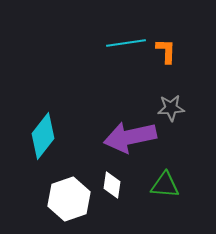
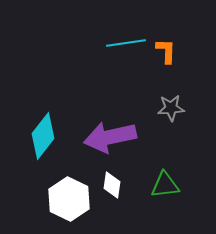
purple arrow: moved 20 px left
green triangle: rotated 12 degrees counterclockwise
white hexagon: rotated 15 degrees counterclockwise
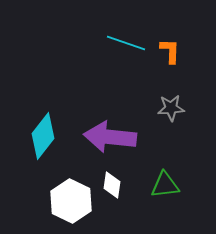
cyan line: rotated 27 degrees clockwise
orange L-shape: moved 4 px right
purple arrow: rotated 18 degrees clockwise
white hexagon: moved 2 px right, 2 px down
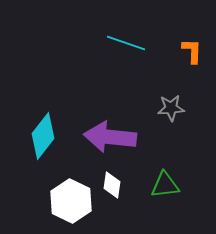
orange L-shape: moved 22 px right
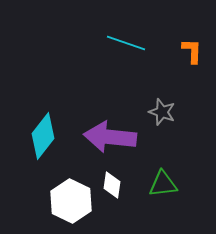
gray star: moved 9 px left, 4 px down; rotated 24 degrees clockwise
green triangle: moved 2 px left, 1 px up
